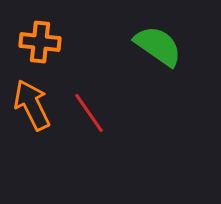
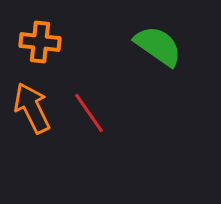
orange arrow: moved 3 px down
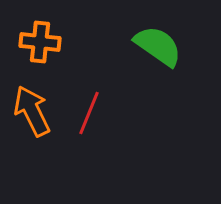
orange arrow: moved 3 px down
red line: rotated 57 degrees clockwise
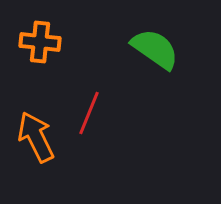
green semicircle: moved 3 px left, 3 px down
orange arrow: moved 4 px right, 26 px down
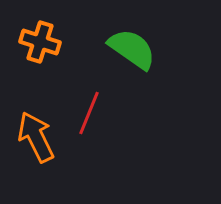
orange cross: rotated 12 degrees clockwise
green semicircle: moved 23 px left
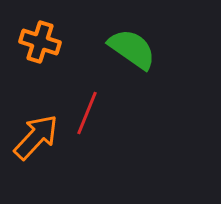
red line: moved 2 px left
orange arrow: rotated 69 degrees clockwise
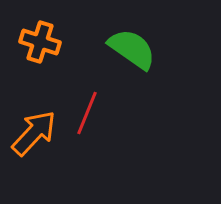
orange arrow: moved 2 px left, 4 px up
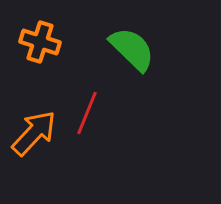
green semicircle: rotated 9 degrees clockwise
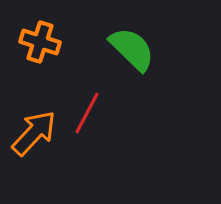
red line: rotated 6 degrees clockwise
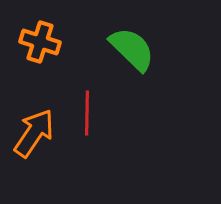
red line: rotated 27 degrees counterclockwise
orange arrow: rotated 9 degrees counterclockwise
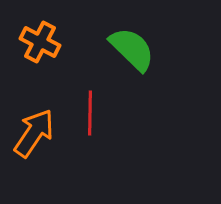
orange cross: rotated 9 degrees clockwise
red line: moved 3 px right
